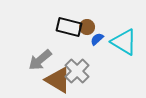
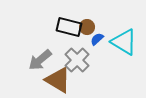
gray cross: moved 11 px up
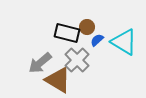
black rectangle: moved 2 px left, 6 px down
blue semicircle: moved 1 px down
gray arrow: moved 3 px down
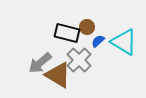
blue semicircle: moved 1 px right, 1 px down
gray cross: moved 2 px right
brown triangle: moved 5 px up
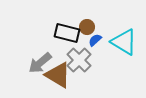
blue semicircle: moved 3 px left, 1 px up
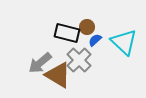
cyan triangle: rotated 12 degrees clockwise
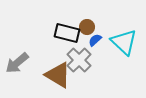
gray arrow: moved 23 px left
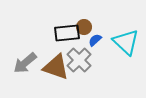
brown circle: moved 3 px left
black rectangle: rotated 20 degrees counterclockwise
cyan triangle: moved 2 px right
gray arrow: moved 8 px right
brown triangle: moved 2 px left, 8 px up; rotated 12 degrees counterclockwise
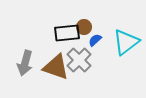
cyan triangle: rotated 40 degrees clockwise
gray arrow: rotated 35 degrees counterclockwise
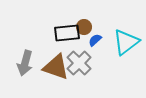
gray cross: moved 3 px down
